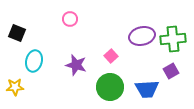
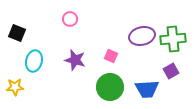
pink square: rotated 24 degrees counterclockwise
purple star: moved 1 px left, 5 px up
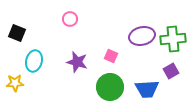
purple star: moved 2 px right, 2 px down
yellow star: moved 4 px up
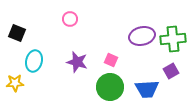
pink square: moved 4 px down
